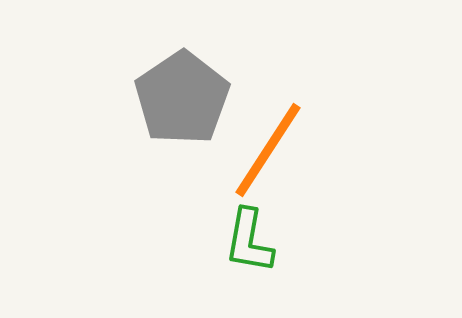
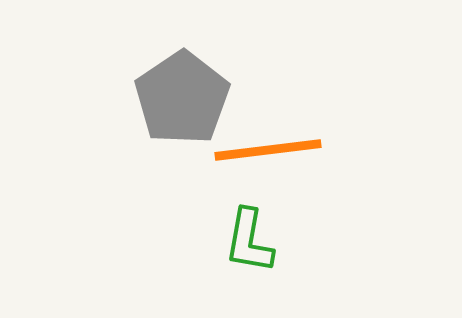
orange line: rotated 50 degrees clockwise
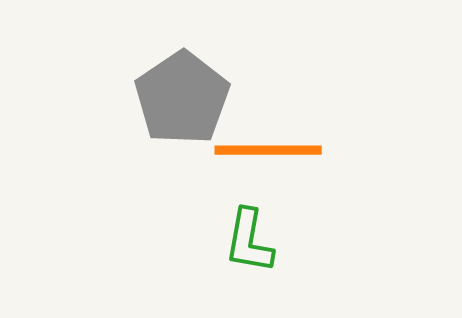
orange line: rotated 7 degrees clockwise
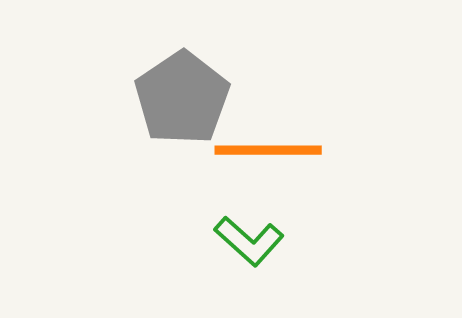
green L-shape: rotated 58 degrees counterclockwise
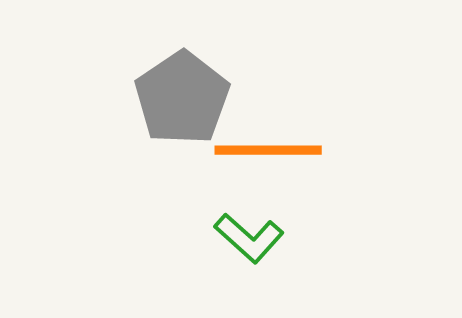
green L-shape: moved 3 px up
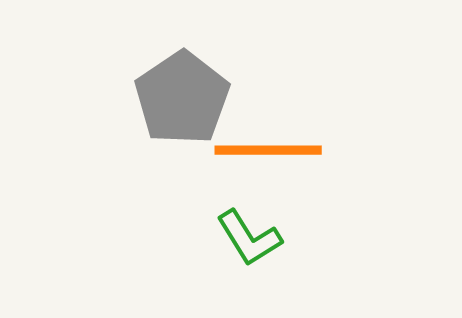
green L-shape: rotated 16 degrees clockwise
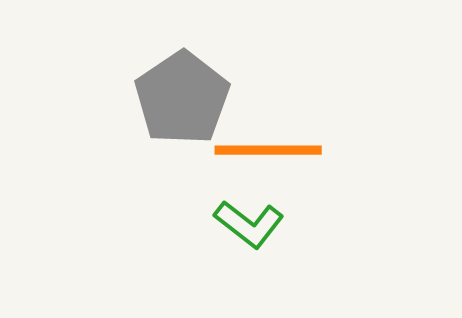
green L-shape: moved 14 px up; rotated 20 degrees counterclockwise
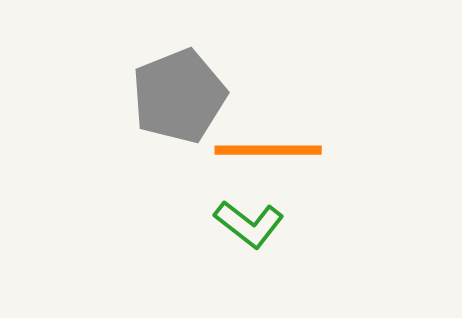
gray pentagon: moved 3 px left, 2 px up; rotated 12 degrees clockwise
